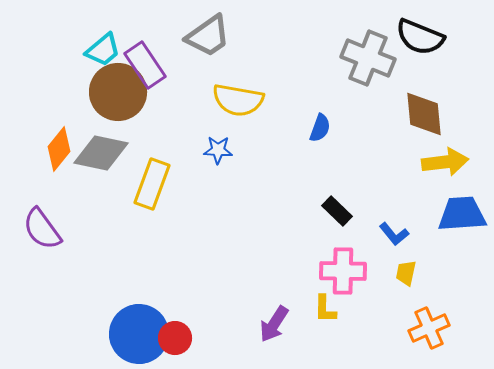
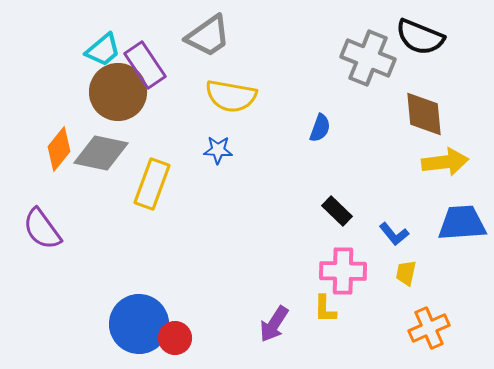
yellow semicircle: moved 7 px left, 4 px up
blue trapezoid: moved 9 px down
blue circle: moved 10 px up
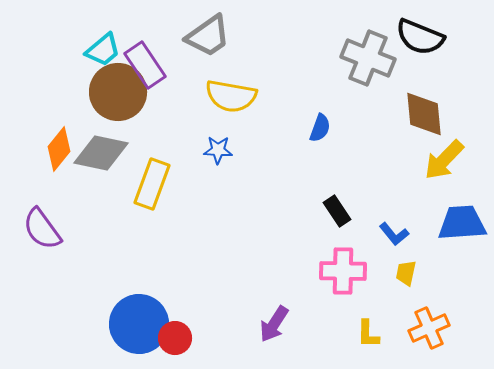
yellow arrow: moved 1 px left, 2 px up; rotated 141 degrees clockwise
black rectangle: rotated 12 degrees clockwise
yellow L-shape: moved 43 px right, 25 px down
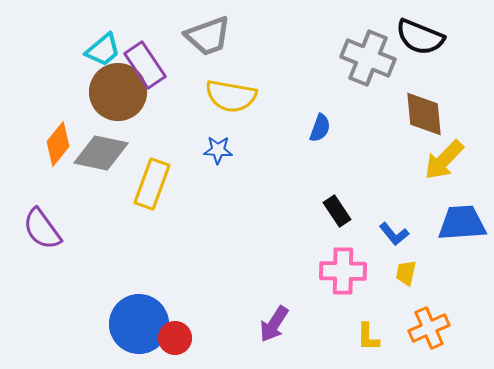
gray trapezoid: rotated 15 degrees clockwise
orange diamond: moved 1 px left, 5 px up
yellow L-shape: moved 3 px down
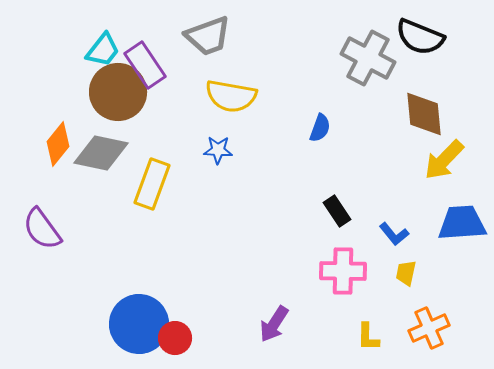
cyan trapezoid: rotated 12 degrees counterclockwise
gray cross: rotated 6 degrees clockwise
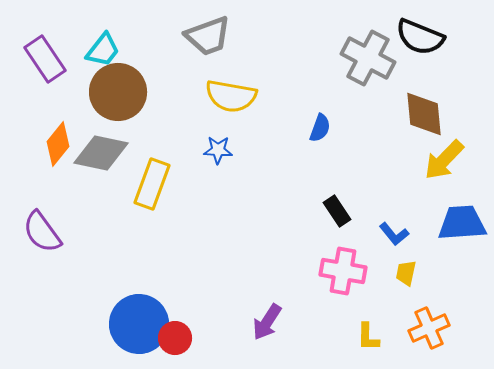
purple rectangle: moved 100 px left, 6 px up
purple semicircle: moved 3 px down
pink cross: rotated 9 degrees clockwise
purple arrow: moved 7 px left, 2 px up
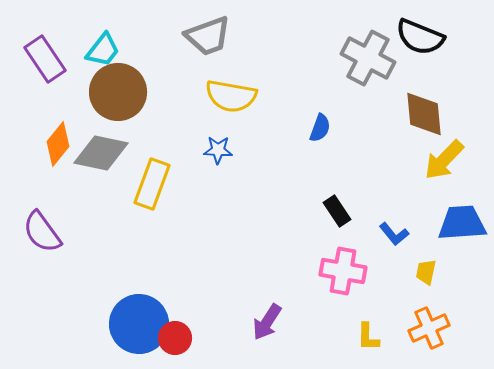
yellow trapezoid: moved 20 px right, 1 px up
